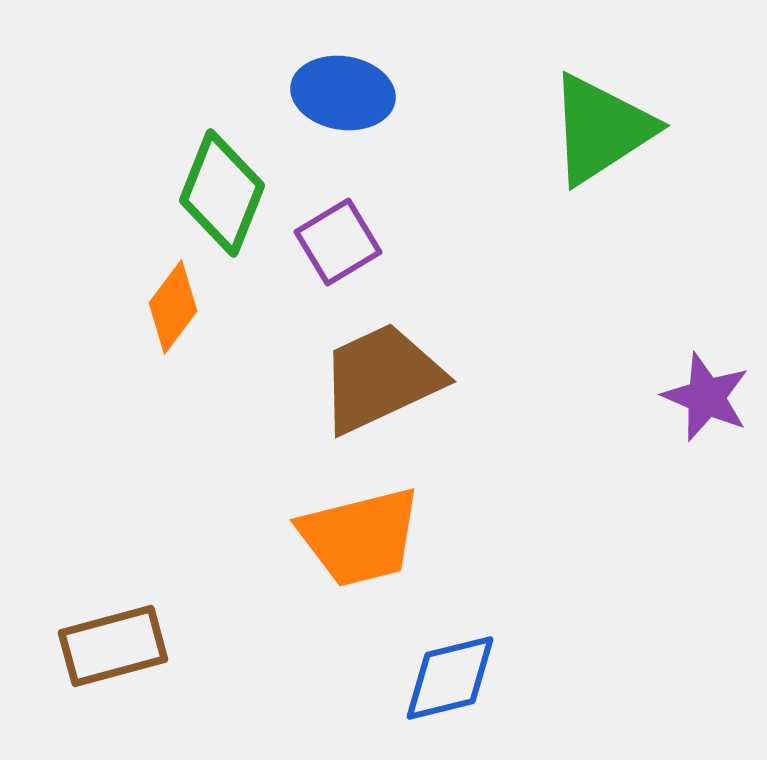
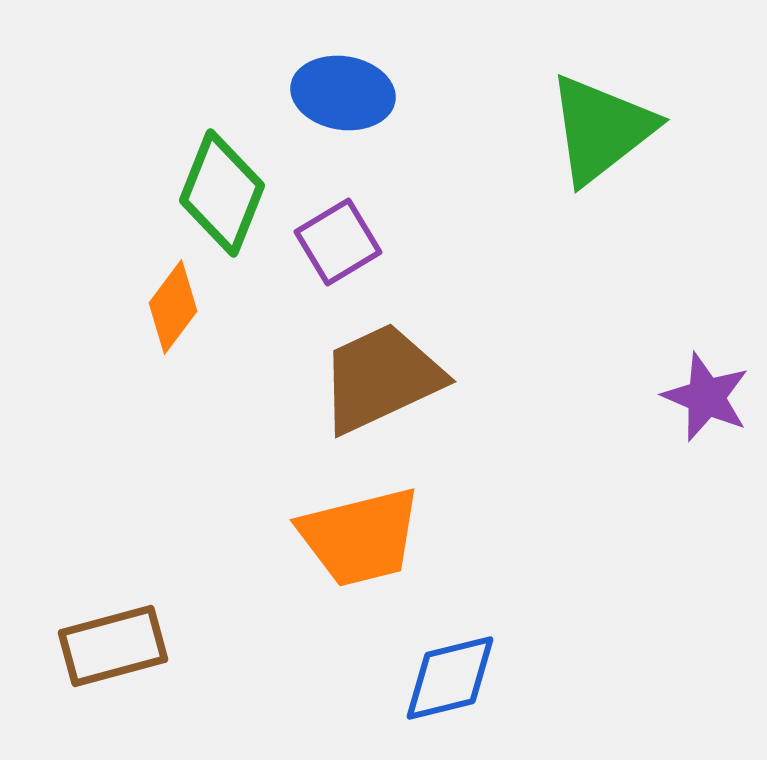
green triangle: rotated 5 degrees counterclockwise
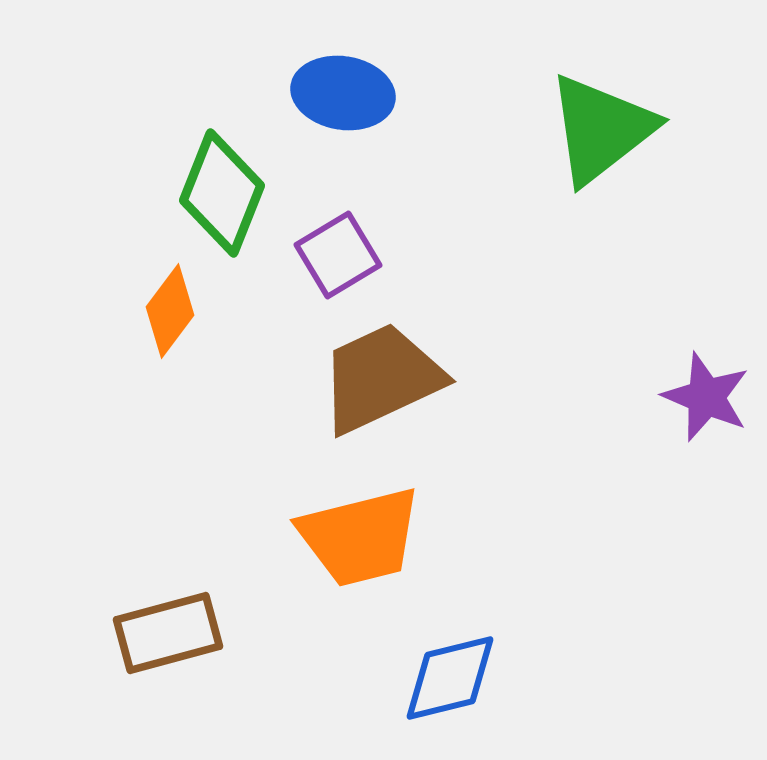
purple square: moved 13 px down
orange diamond: moved 3 px left, 4 px down
brown rectangle: moved 55 px right, 13 px up
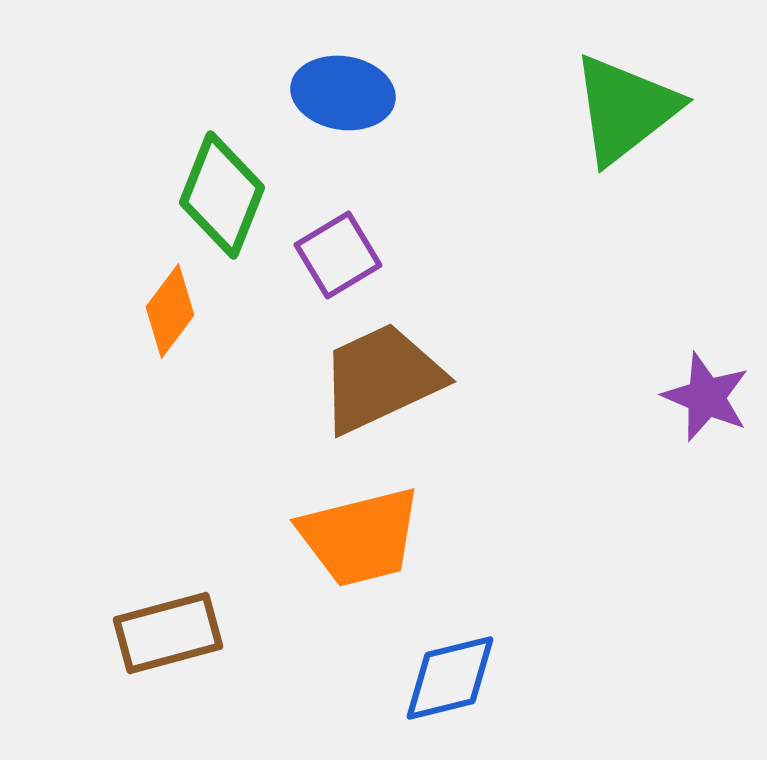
green triangle: moved 24 px right, 20 px up
green diamond: moved 2 px down
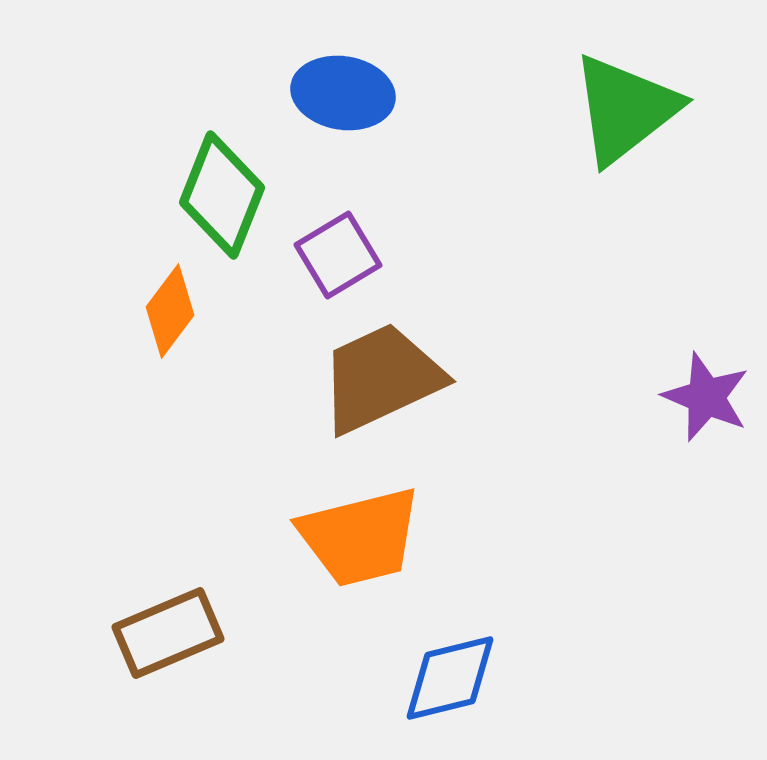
brown rectangle: rotated 8 degrees counterclockwise
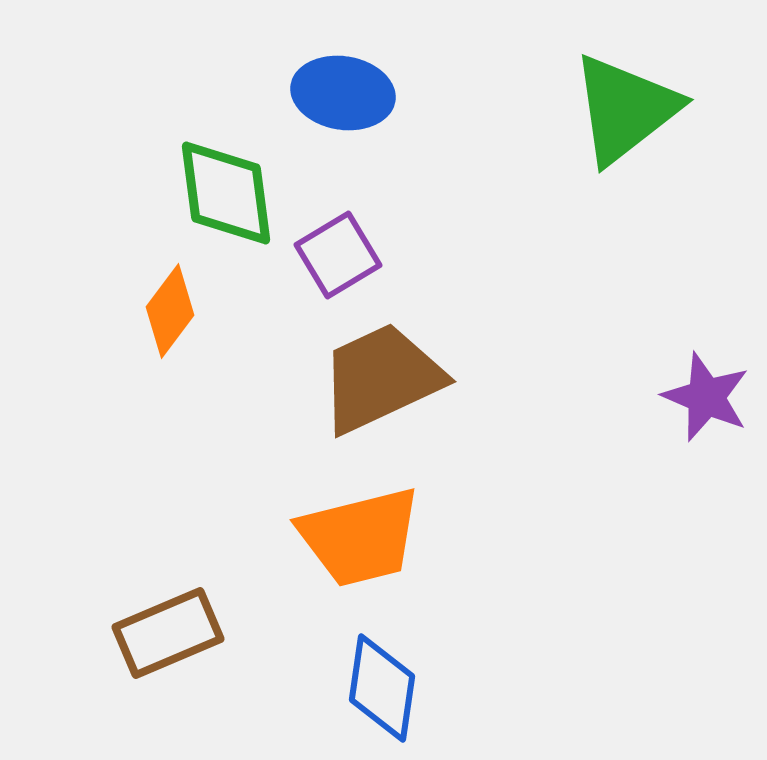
green diamond: moved 4 px right, 2 px up; rotated 29 degrees counterclockwise
blue diamond: moved 68 px left, 10 px down; rotated 68 degrees counterclockwise
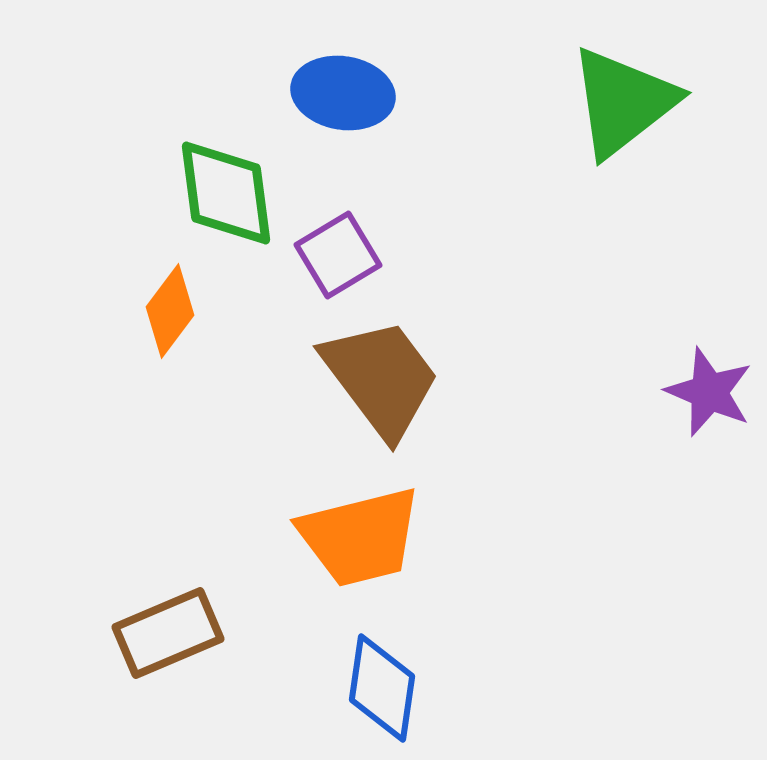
green triangle: moved 2 px left, 7 px up
brown trapezoid: rotated 78 degrees clockwise
purple star: moved 3 px right, 5 px up
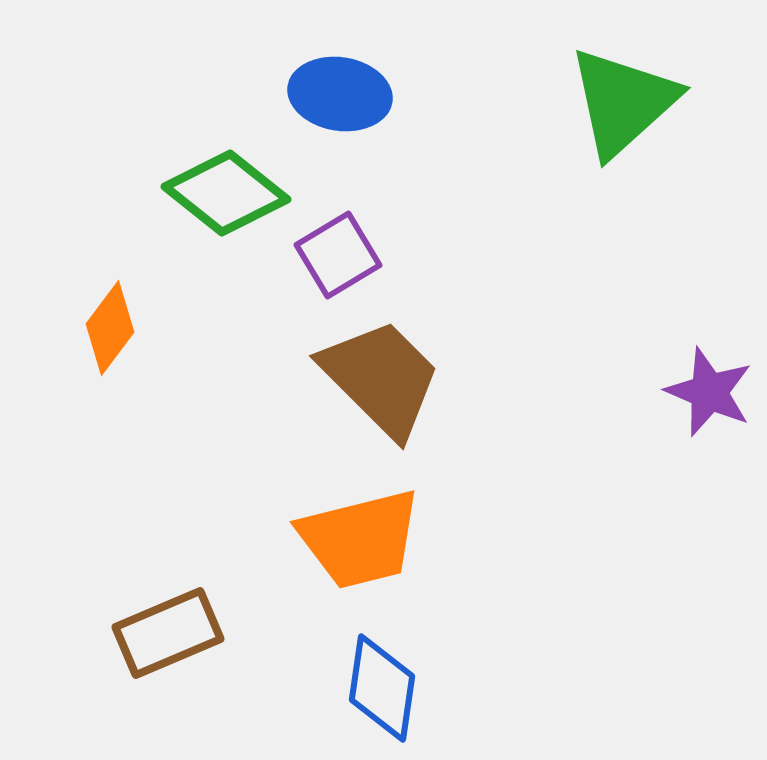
blue ellipse: moved 3 px left, 1 px down
green triangle: rotated 4 degrees counterclockwise
green diamond: rotated 44 degrees counterclockwise
orange diamond: moved 60 px left, 17 px down
brown trapezoid: rotated 8 degrees counterclockwise
orange trapezoid: moved 2 px down
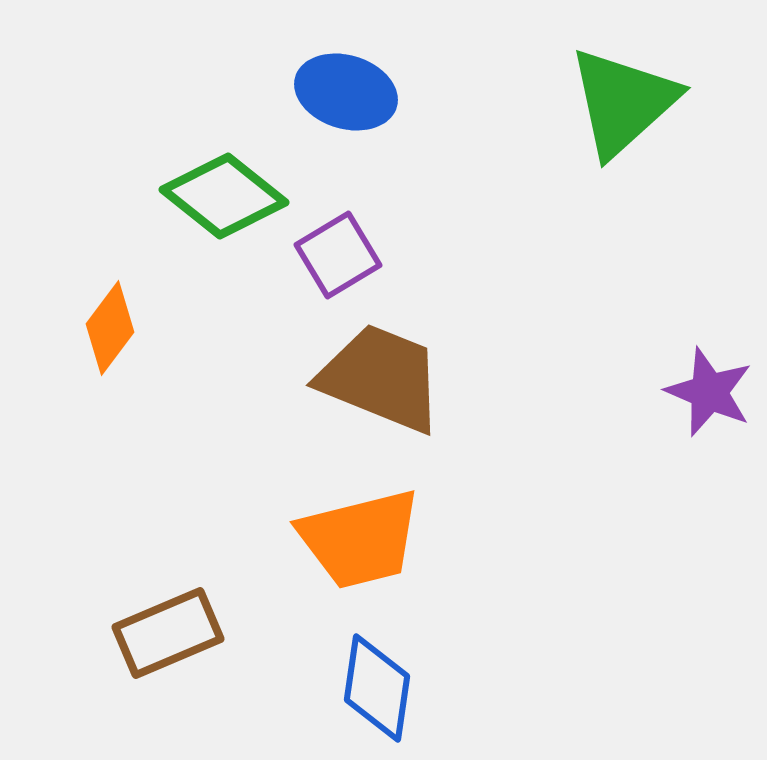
blue ellipse: moved 6 px right, 2 px up; rotated 8 degrees clockwise
green diamond: moved 2 px left, 3 px down
brown trapezoid: rotated 23 degrees counterclockwise
blue diamond: moved 5 px left
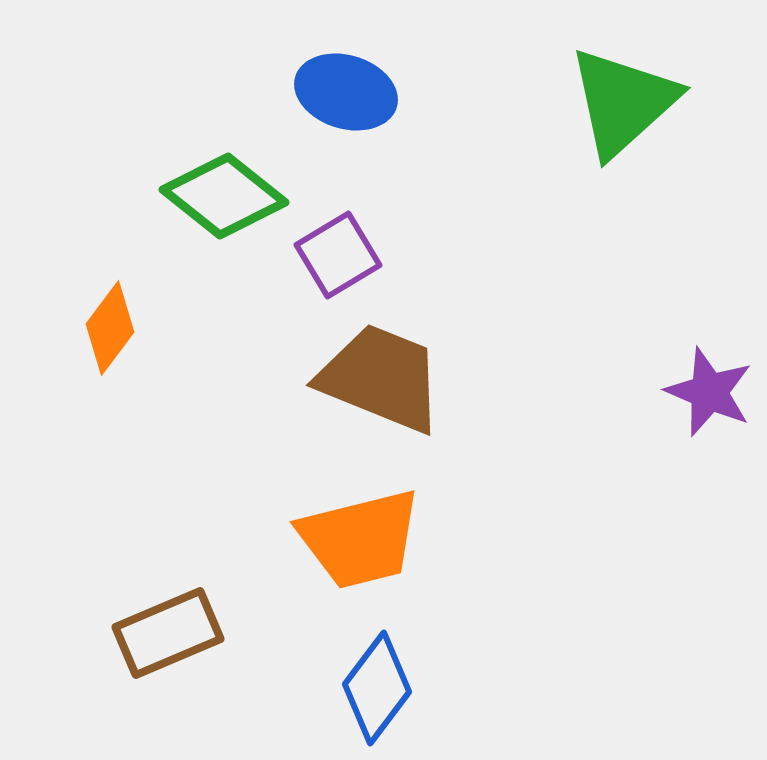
blue diamond: rotated 29 degrees clockwise
